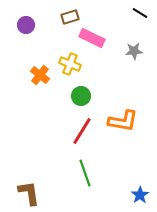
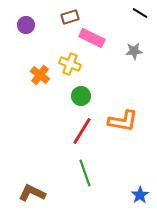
brown L-shape: moved 3 px right; rotated 56 degrees counterclockwise
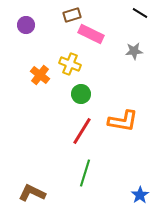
brown rectangle: moved 2 px right, 2 px up
pink rectangle: moved 1 px left, 4 px up
green circle: moved 2 px up
green line: rotated 36 degrees clockwise
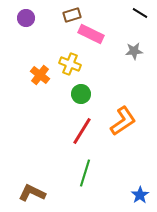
purple circle: moved 7 px up
orange L-shape: rotated 44 degrees counterclockwise
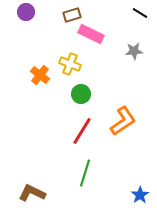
purple circle: moved 6 px up
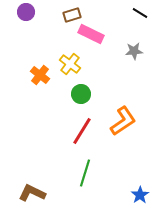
yellow cross: rotated 15 degrees clockwise
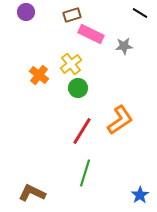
gray star: moved 10 px left, 5 px up
yellow cross: moved 1 px right; rotated 15 degrees clockwise
orange cross: moved 1 px left
green circle: moved 3 px left, 6 px up
orange L-shape: moved 3 px left, 1 px up
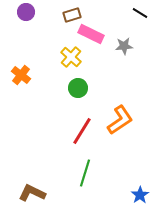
yellow cross: moved 7 px up; rotated 10 degrees counterclockwise
orange cross: moved 18 px left
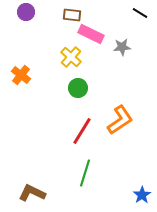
brown rectangle: rotated 24 degrees clockwise
gray star: moved 2 px left, 1 px down
blue star: moved 2 px right
